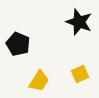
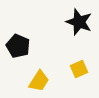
black pentagon: moved 2 px down
yellow square: moved 1 px left, 5 px up
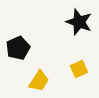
black pentagon: moved 2 px down; rotated 25 degrees clockwise
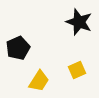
yellow square: moved 2 px left, 1 px down
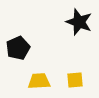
yellow square: moved 2 px left, 10 px down; rotated 18 degrees clockwise
yellow trapezoid: rotated 125 degrees counterclockwise
